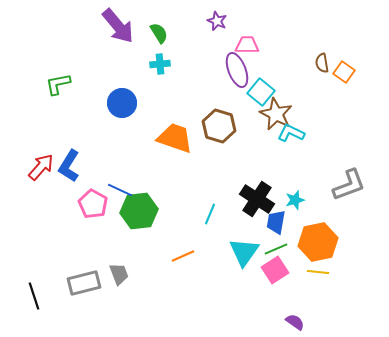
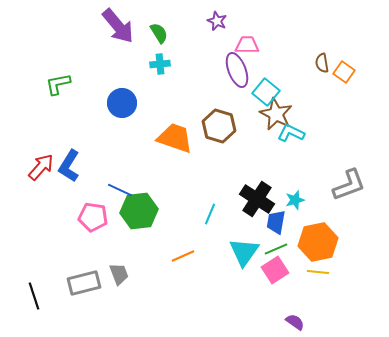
cyan square: moved 5 px right
pink pentagon: moved 13 px down; rotated 20 degrees counterclockwise
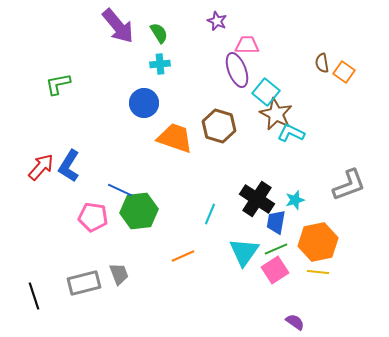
blue circle: moved 22 px right
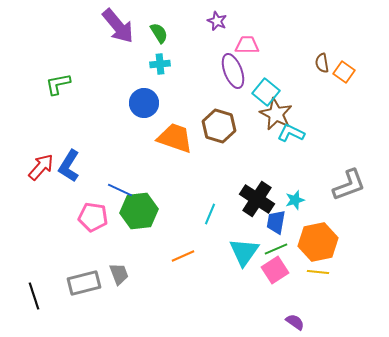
purple ellipse: moved 4 px left, 1 px down
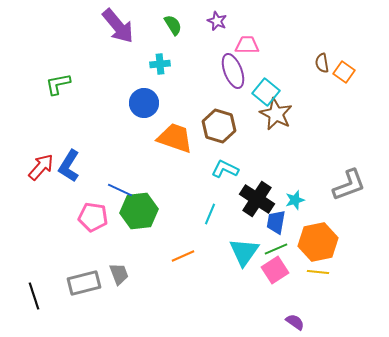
green semicircle: moved 14 px right, 8 px up
cyan L-shape: moved 66 px left, 36 px down
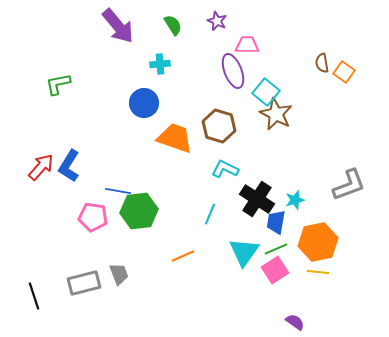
blue line: moved 2 px left, 1 px down; rotated 15 degrees counterclockwise
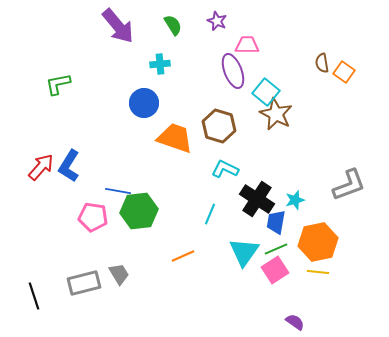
gray trapezoid: rotated 10 degrees counterclockwise
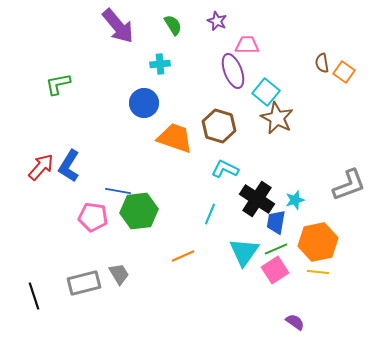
brown star: moved 1 px right, 4 px down
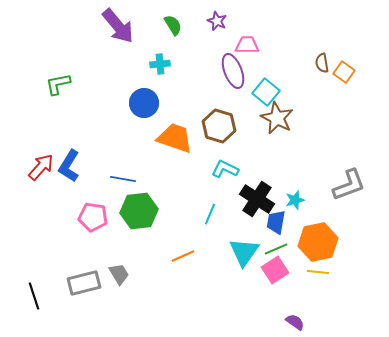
blue line: moved 5 px right, 12 px up
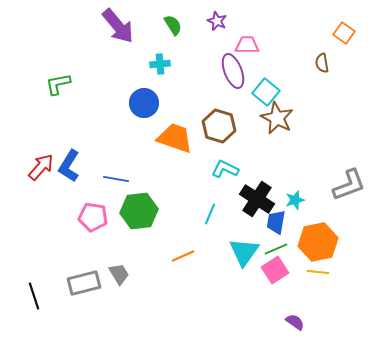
orange square: moved 39 px up
blue line: moved 7 px left
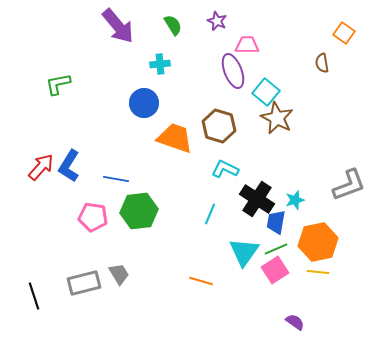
orange line: moved 18 px right, 25 px down; rotated 40 degrees clockwise
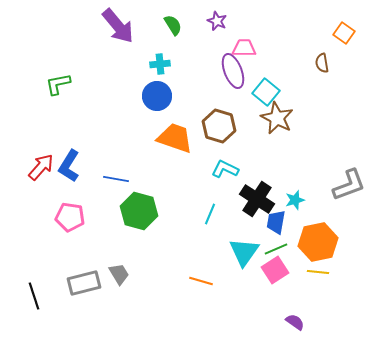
pink trapezoid: moved 3 px left, 3 px down
blue circle: moved 13 px right, 7 px up
green hexagon: rotated 21 degrees clockwise
pink pentagon: moved 23 px left
